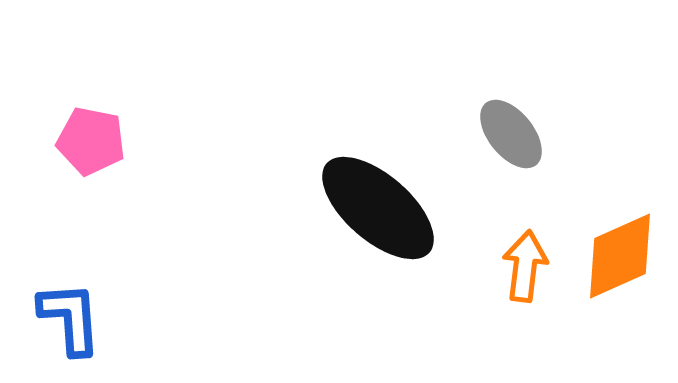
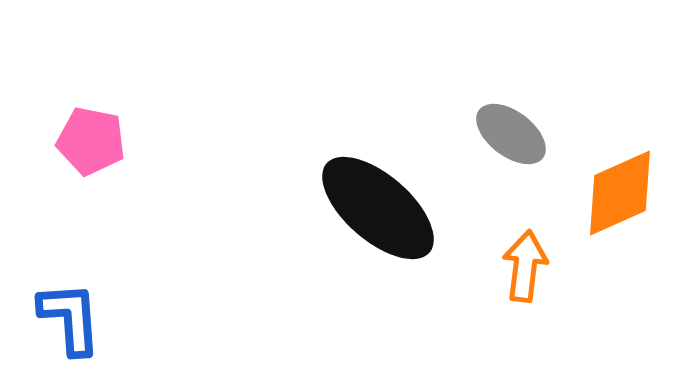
gray ellipse: rotated 14 degrees counterclockwise
orange diamond: moved 63 px up
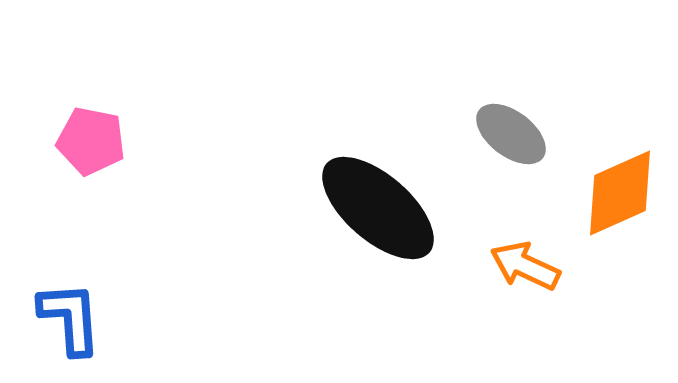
orange arrow: rotated 72 degrees counterclockwise
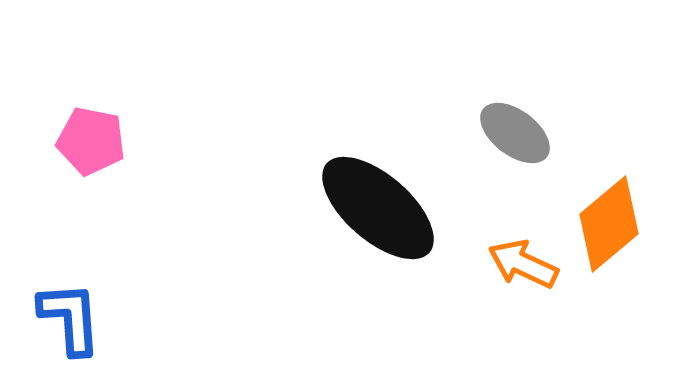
gray ellipse: moved 4 px right, 1 px up
orange diamond: moved 11 px left, 31 px down; rotated 16 degrees counterclockwise
orange arrow: moved 2 px left, 2 px up
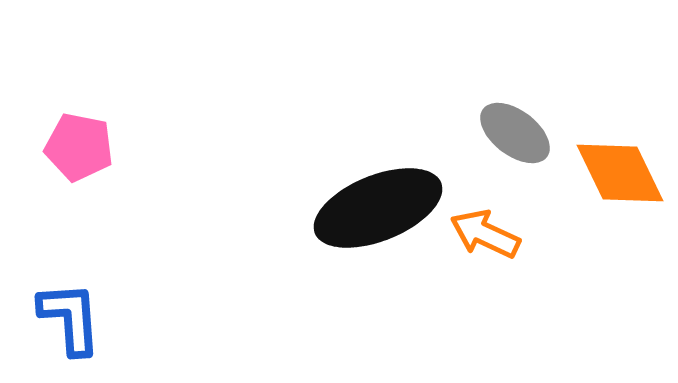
pink pentagon: moved 12 px left, 6 px down
black ellipse: rotated 63 degrees counterclockwise
orange diamond: moved 11 px right, 51 px up; rotated 76 degrees counterclockwise
orange arrow: moved 38 px left, 30 px up
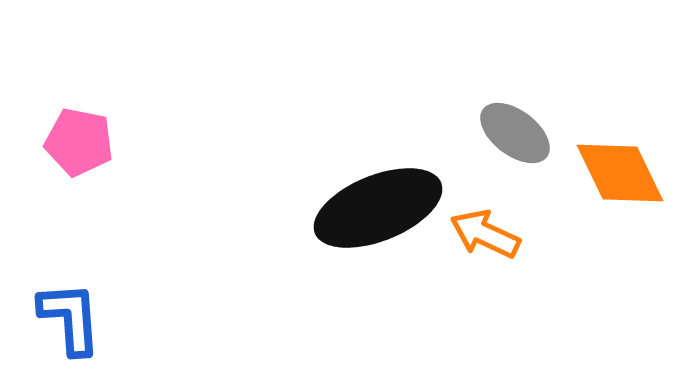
pink pentagon: moved 5 px up
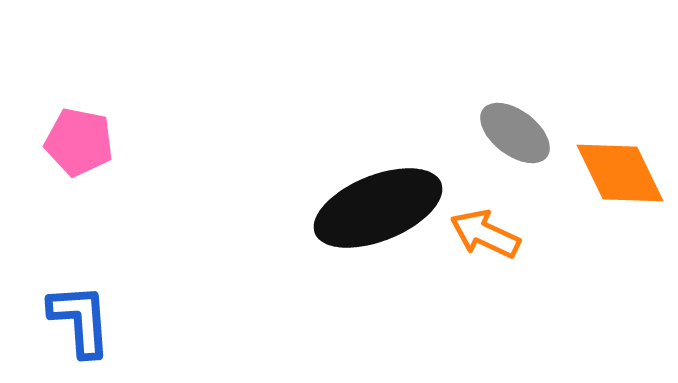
blue L-shape: moved 10 px right, 2 px down
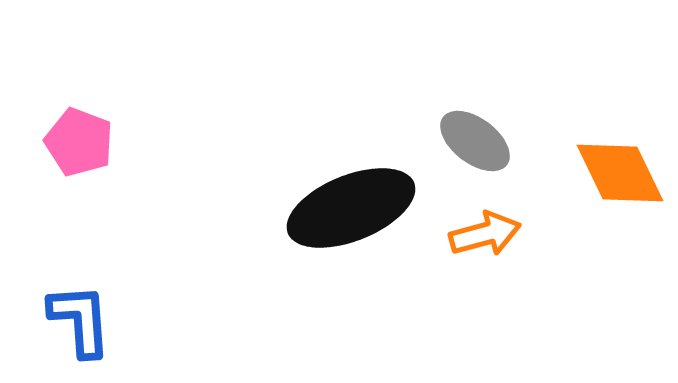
gray ellipse: moved 40 px left, 8 px down
pink pentagon: rotated 10 degrees clockwise
black ellipse: moved 27 px left
orange arrow: rotated 140 degrees clockwise
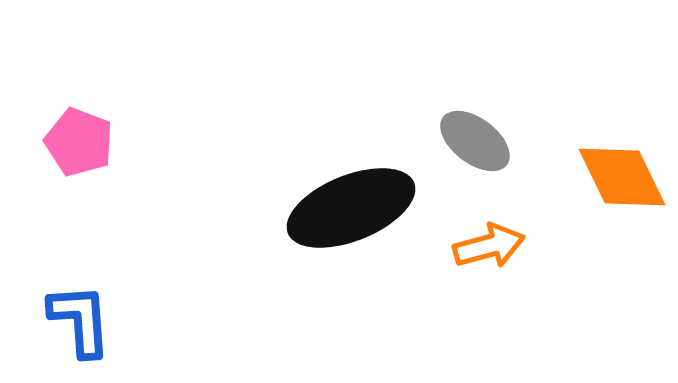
orange diamond: moved 2 px right, 4 px down
orange arrow: moved 4 px right, 12 px down
